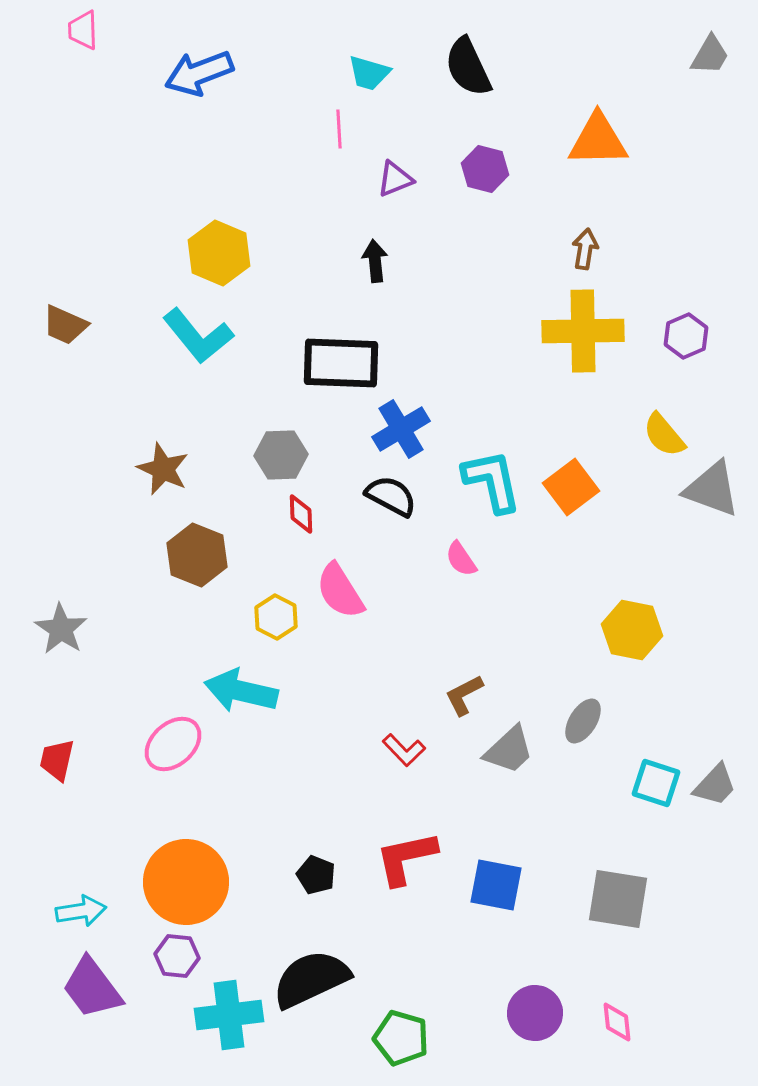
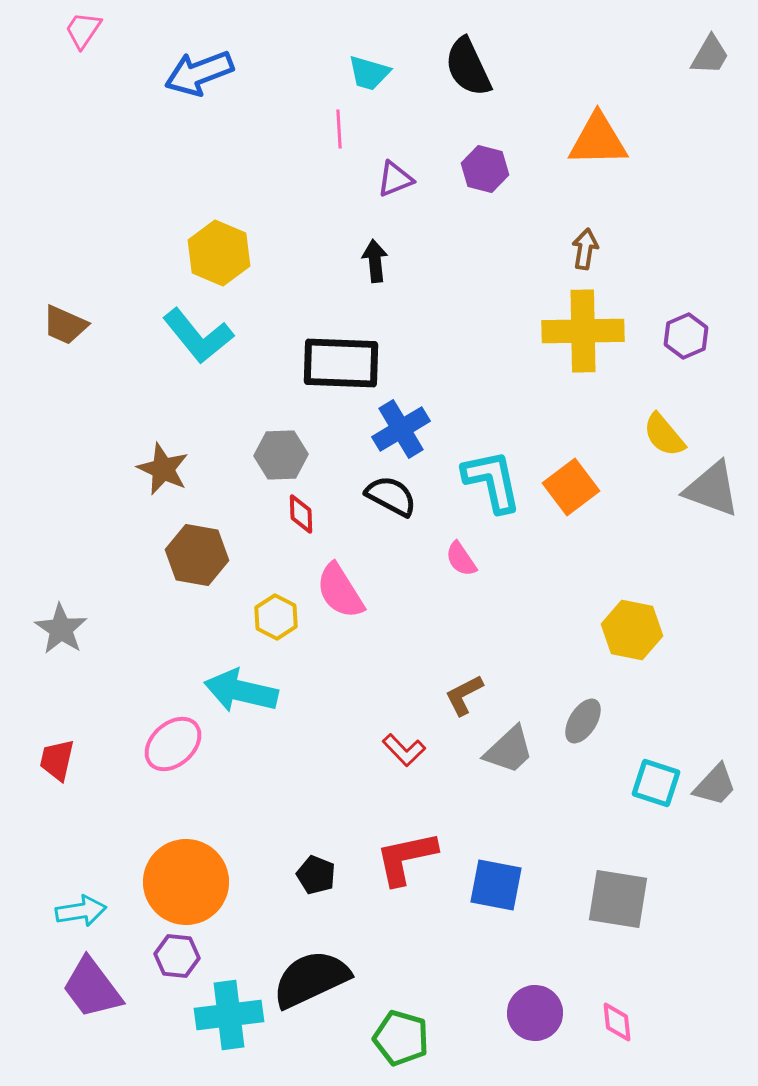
pink trapezoid at (83, 30): rotated 36 degrees clockwise
brown hexagon at (197, 555): rotated 12 degrees counterclockwise
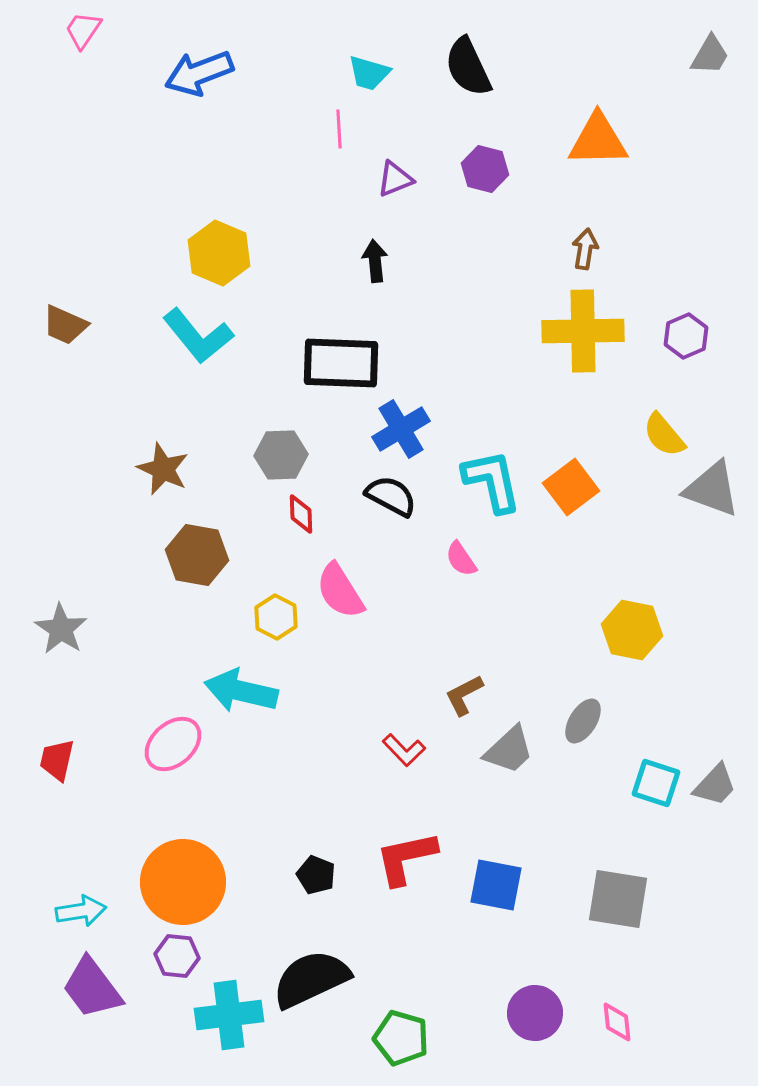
orange circle at (186, 882): moved 3 px left
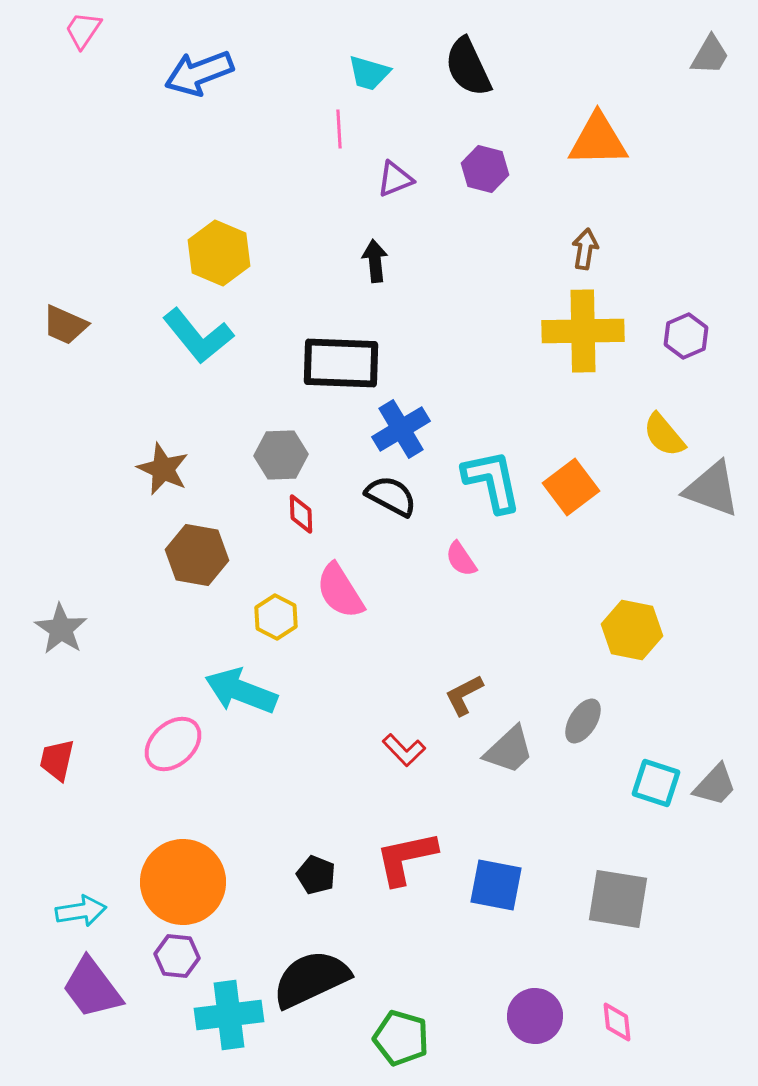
cyan arrow at (241, 691): rotated 8 degrees clockwise
purple circle at (535, 1013): moved 3 px down
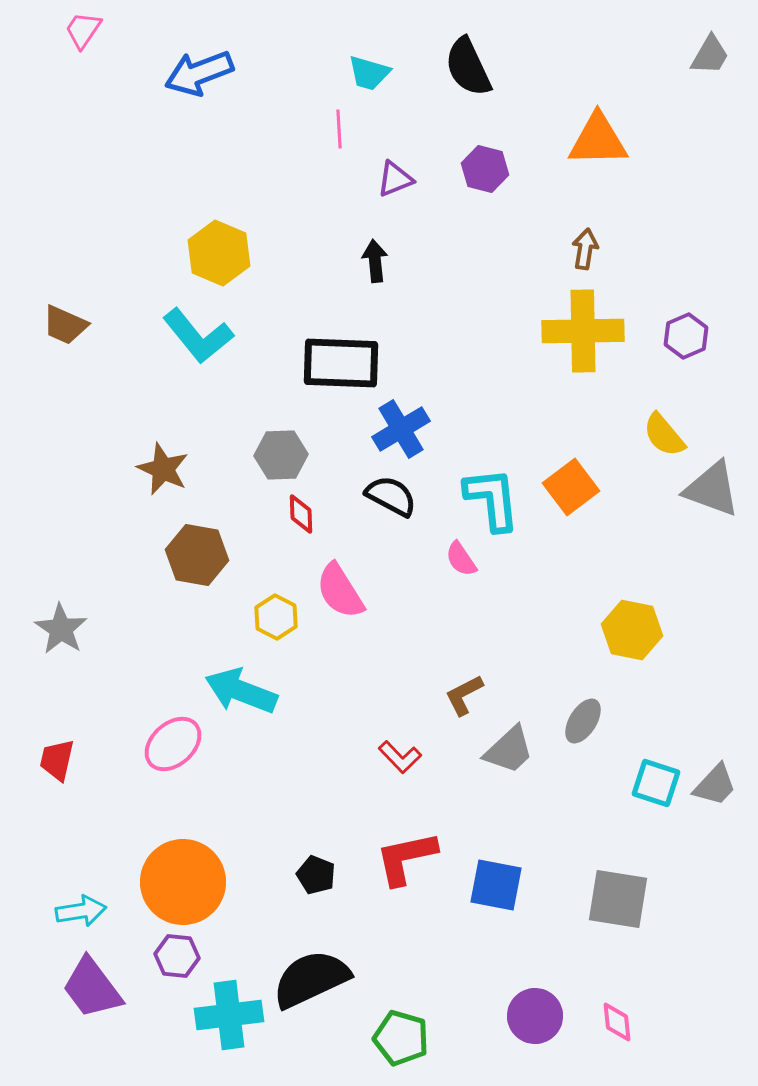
cyan L-shape at (492, 481): moved 18 px down; rotated 6 degrees clockwise
red L-shape at (404, 750): moved 4 px left, 7 px down
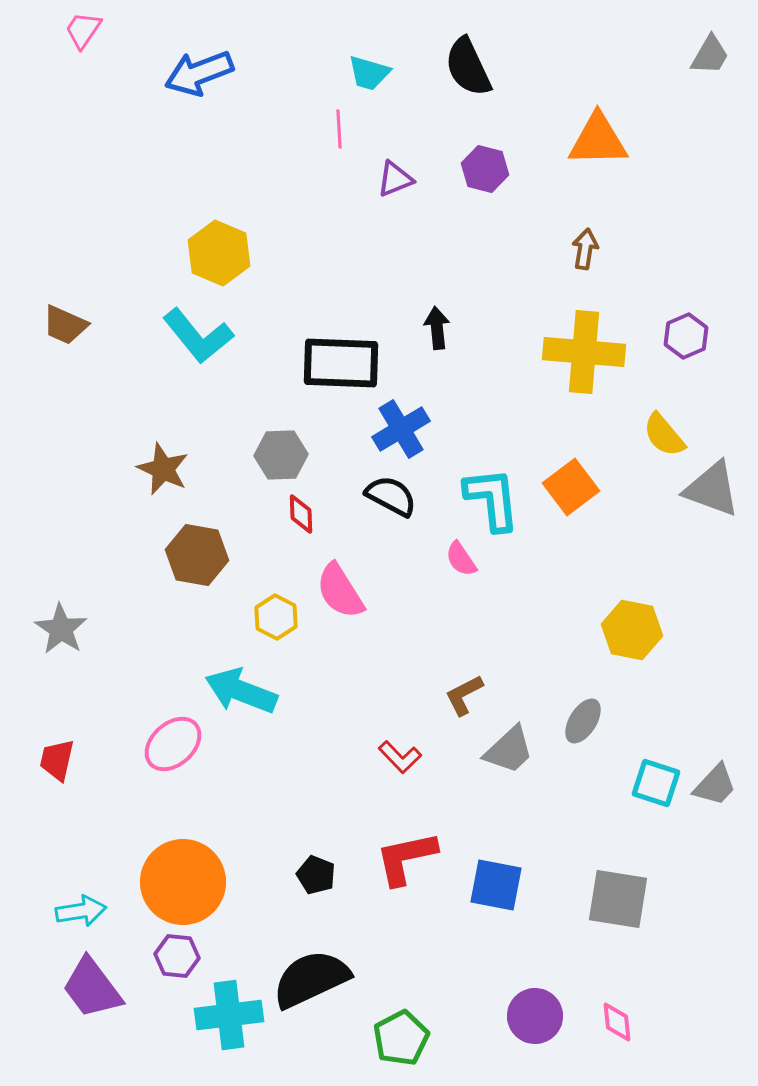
black arrow at (375, 261): moved 62 px right, 67 px down
yellow cross at (583, 331): moved 1 px right, 21 px down; rotated 6 degrees clockwise
green pentagon at (401, 1038): rotated 28 degrees clockwise
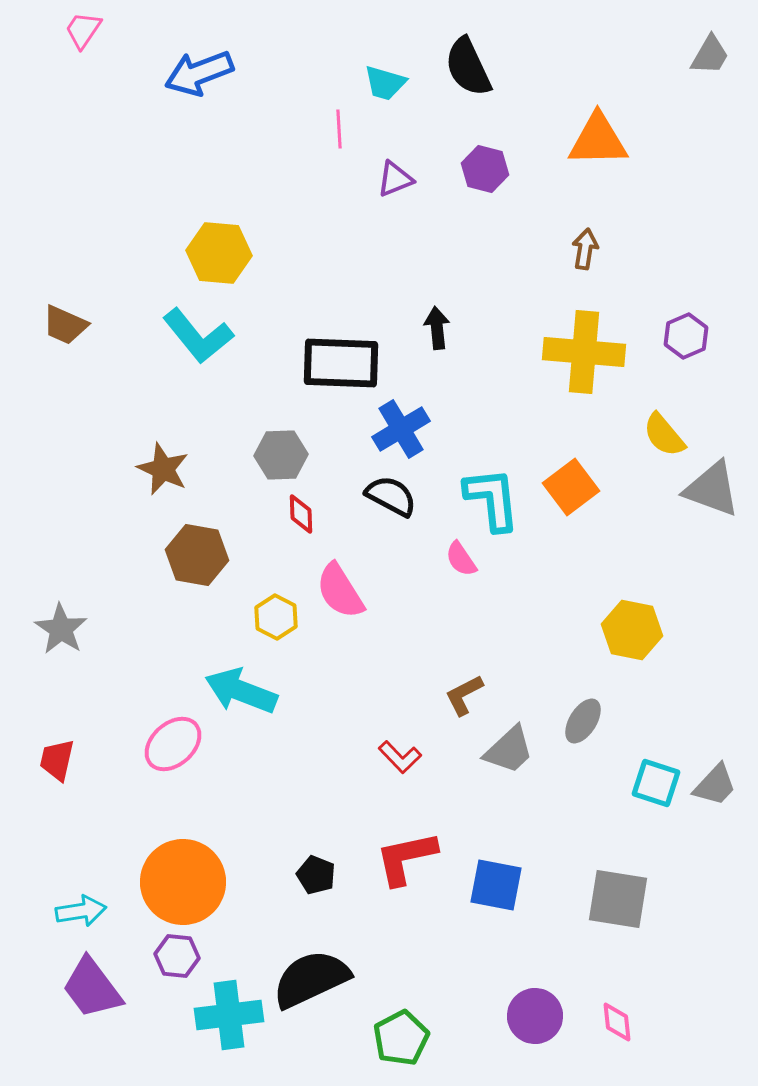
cyan trapezoid at (369, 73): moved 16 px right, 10 px down
yellow hexagon at (219, 253): rotated 18 degrees counterclockwise
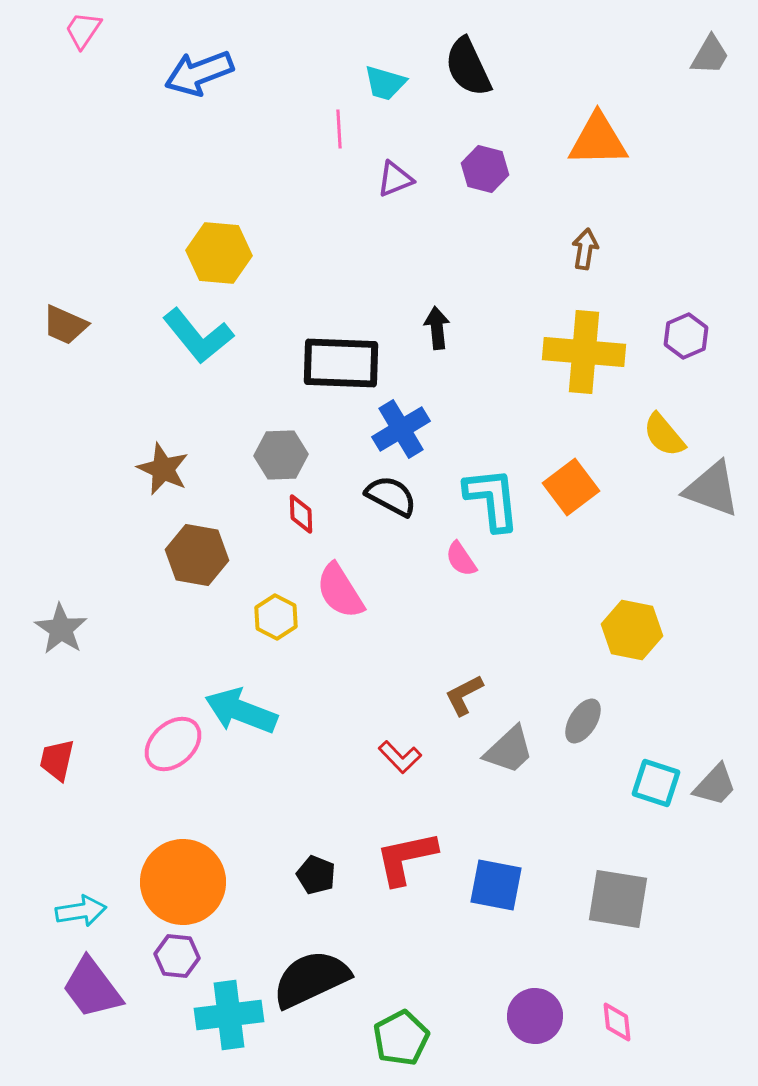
cyan arrow at (241, 691): moved 20 px down
